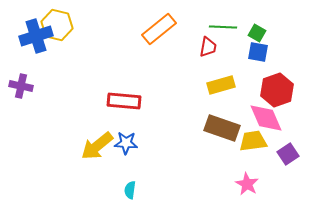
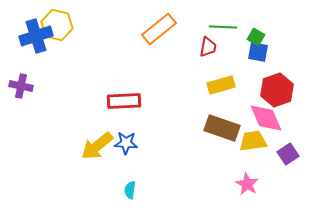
green square: moved 1 px left, 4 px down
red rectangle: rotated 8 degrees counterclockwise
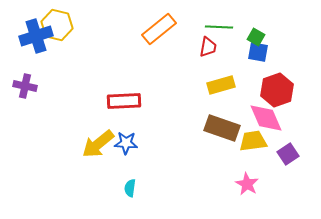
green line: moved 4 px left
purple cross: moved 4 px right
yellow arrow: moved 1 px right, 2 px up
cyan semicircle: moved 2 px up
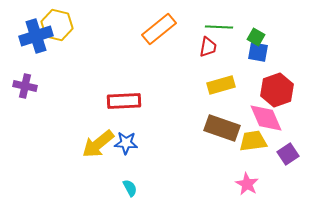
cyan semicircle: rotated 144 degrees clockwise
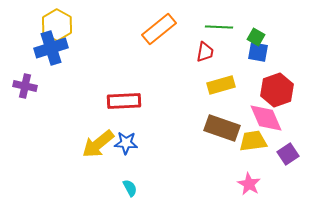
yellow hexagon: rotated 16 degrees clockwise
blue cross: moved 15 px right, 12 px down
red trapezoid: moved 3 px left, 5 px down
pink star: moved 2 px right
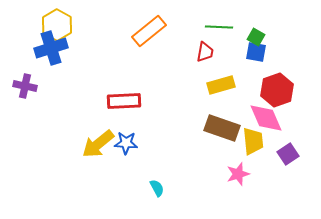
orange rectangle: moved 10 px left, 2 px down
blue square: moved 2 px left
yellow trapezoid: rotated 92 degrees clockwise
pink star: moved 11 px left, 10 px up; rotated 25 degrees clockwise
cyan semicircle: moved 27 px right
